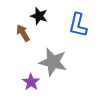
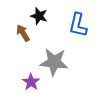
gray star: moved 1 px right; rotated 8 degrees counterclockwise
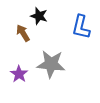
blue L-shape: moved 3 px right, 2 px down
gray star: moved 3 px left, 2 px down
purple star: moved 12 px left, 8 px up
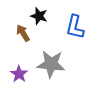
blue L-shape: moved 6 px left
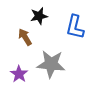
black star: rotated 30 degrees counterclockwise
brown arrow: moved 2 px right, 4 px down
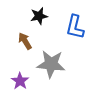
brown arrow: moved 4 px down
purple star: moved 1 px right, 7 px down
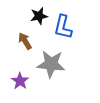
blue L-shape: moved 12 px left
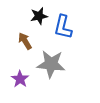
purple star: moved 2 px up
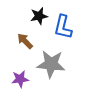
brown arrow: rotated 12 degrees counterclockwise
purple star: rotated 30 degrees clockwise
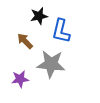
blue L-shape: moved 2 px left, 4 px down
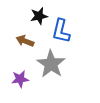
brown arrow: rotated 24 degrees counterclockwise
gray star: rotated 28 degrees clockwise
